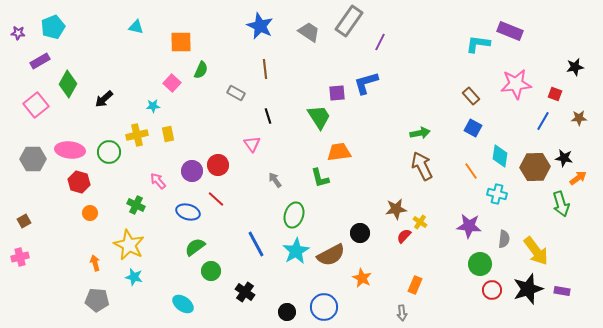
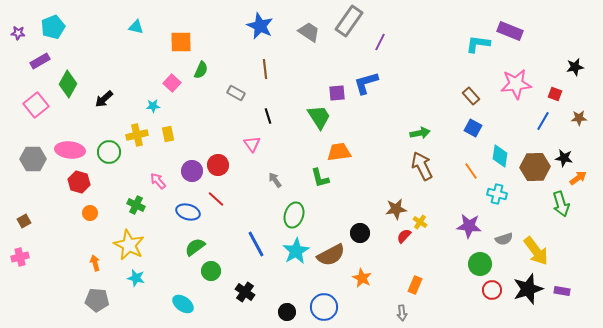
gray semicircle at (504, 239): rotated 66 degrees clockwise
cyan star at (134, 277): moved 2 px right, 1 px down
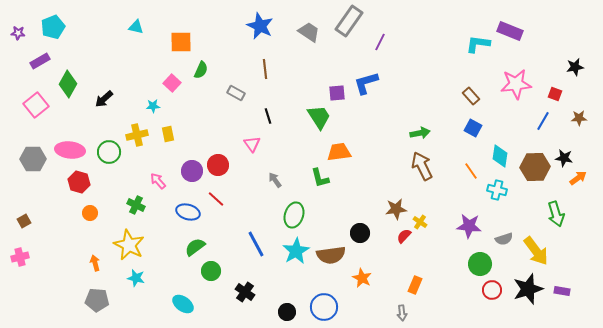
cyan cross at (497, 194): moved 4 px up
green arrow at (561, 204): moved 5 px left, 10 px down
brown semicircle at (331, 255): rotated 20 degrees clockwise
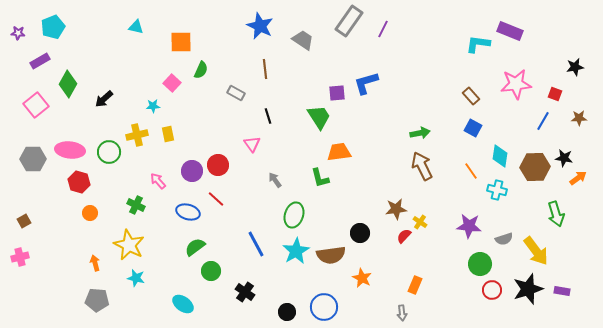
gray trapezoid at (309, 32): moved 6 px left, 8 px down
purple line at (380, 42): moved 3 px right, 13 px up
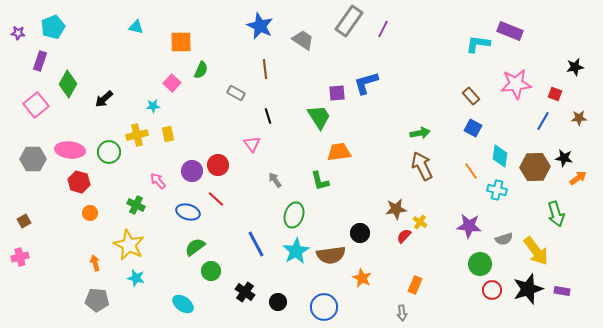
purple rectangle at (40, 61): rotated 42 degrees counterclockwise
green L-shape at (320, 178): moved 3 px down
black circle at (287, 312): moved 9 px left, 10 px up
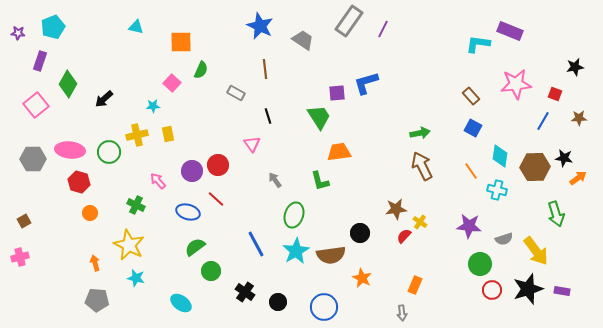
cyan ellipse at (183, 304): moved 2 px left, 1 px up
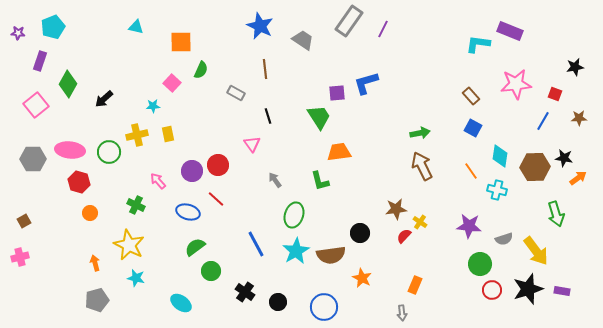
gray pentagon at (97, 300): rotated 20 degrees counterclockwise
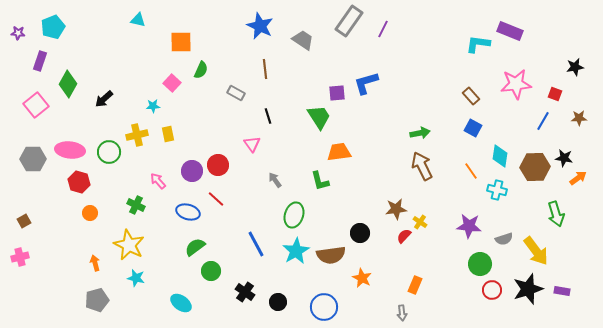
cyan triangle at (136, 27): moved 2 px right, 7 px up
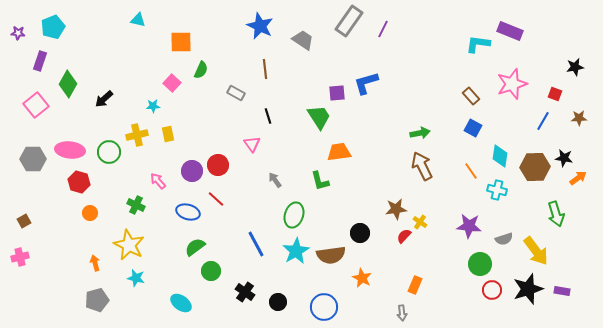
pink star at (516, 84): moved 4 px left; rotated 12 degrees counterclockwise
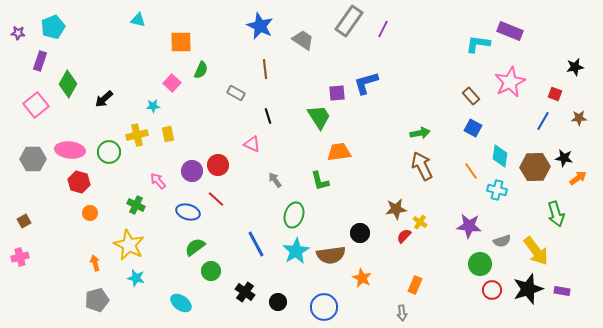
pink star at (512, 84): moved 2 px left, 2 px up; rotated 8 degrees counterclockwise
pink triangle at (252, 144): rotated 30 degrees counterclockwise
gray semicircle at (504, 239): moved 2 px left, 2 px down
